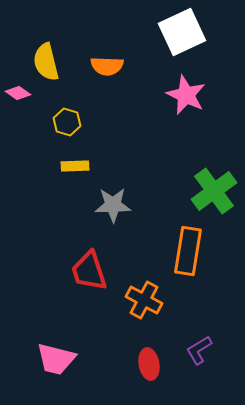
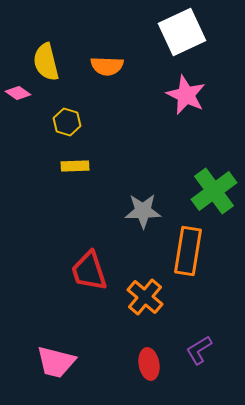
gray star: moved 30 px right, 6 px down
orange cross: moved 1 px right, 3 px up; rotated 12 degrees clockwise
pink trapezoid: moved 3 px down
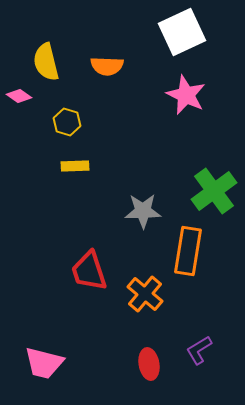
pink diamond: moved 1 px right, 3 px down
orange cross: moved 3 px up
pink trapezoid: moved 12 px left, 1 px down
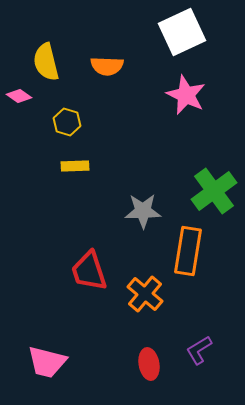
pink trapezoid: moved 3 px right, 1 px up
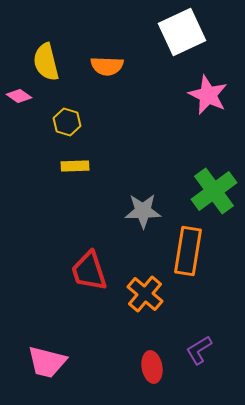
pink star: moved 22 px right
red ellipse: moved 3 px right, 3 px down
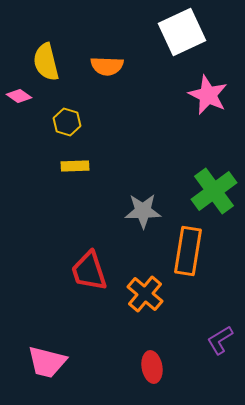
purple L-shape: moved 21 px right, 10 px up
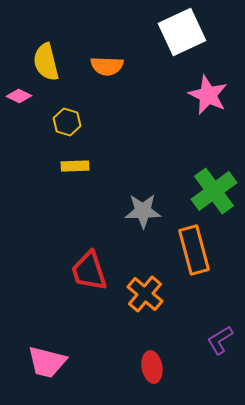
pink diamond: rotated 10 degrees counterclockwise
orange rectangle: moved 6 px right, 1 px up; rotated 24 degrees counterclockwise
